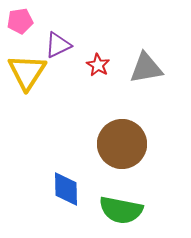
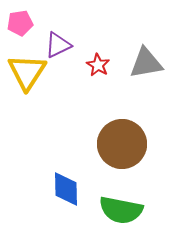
pink pentagon: moved 2 px down
gray triangle: moved 5 px up
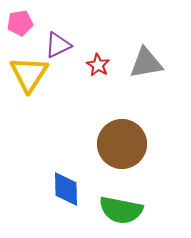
yellow triangle: moved 2 px right, 2 px down
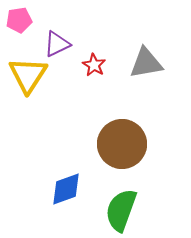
pink pentagon: moved 1 px left, 3 px up
purple triangle: moved 1 px left, 1 px up
red star: moved 4 px left
yellow triangle: moved 1 px left, 1 px down
blue diamond: rotated 72 degrees clockwise
green semicircle: rotated 99 degrees clockwise
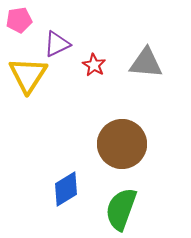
gray triangle: rotated 15 degrees clockwise
blue diamond: rotated 12 degrees counterclockwise
green semicircle: moved 1 px up
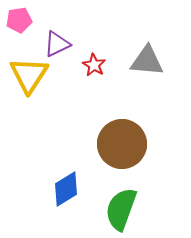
gray triangle: moved 1 px right, 2 px up
yellow triangle: moved 1 px right
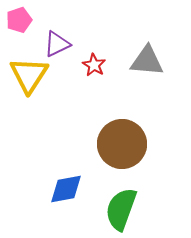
pink pentagon: rotated 10 degrees counterclockwise
blue diamond: rotated 21 degrees clockwise
